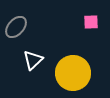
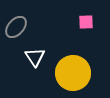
pink square: moved 5 px left
white triangle: moved 2 px right, 3 px up; rotated 20 degrees counterclockwise
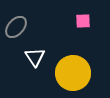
pink square: moved 3 px left, 1 px up
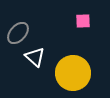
gray ellipse: moved 2 px right, 6 px down
white triangle: rotated 15 degrees counterclockwise
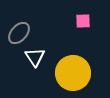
gray ellipse: moved 1 px right
white triangle: rotated 15 degrees clockwise
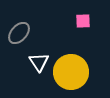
white triangle: moved 4 px right, 5 px down
yellow circle: moved 2 px left, 1 px up
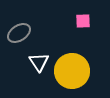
gray ellipse: rotated 15 degrees clockwise
yellow circle: moved 1 px right, 1 px up
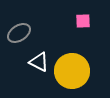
white triangle: rotated 30 degrees counterclockwise
